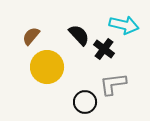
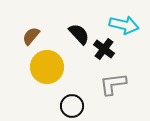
black semicircle: moved 1 px up
black circle: moved 13 px left, 4 px down
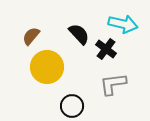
cyan arrow: moved 1 px left, 1 px up
black cross: moved 2 px right
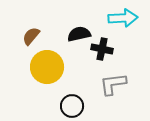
cyan arrow: moved 6 px up; rotated 16 degrees counterclockwise
black semicircle: rotated 60 degrees counterclockwise
black cross: moved 4 px left; rotated 25 degrees counterclockwise
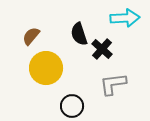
cyan arrow: moved 2 px right
black semicircle: rotated 95 degrees counterclockwise
black cross: rotated 30 degrees clockwise
yellow circle: moved 1 px left, 1 px down
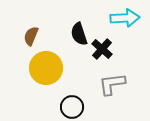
brown semicircle: rotated 18 degrees counterclockwise
gray L-shape: moved 1 px left
black circle: moved 1 px down
